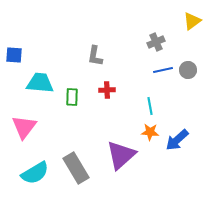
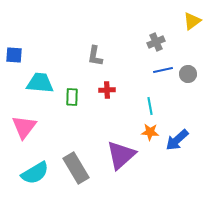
gray circle: moved 4 px down
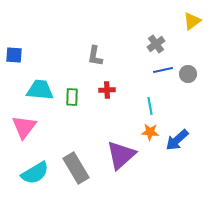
gray cross: moved 2 px down; rotated 12 degrees counterclockwise
cyan trapezoid: moved 7 px down
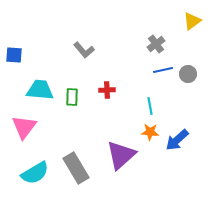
gray L-shape: moved 11 px left, 6 px up; rotated 50 degrees counterclockwise
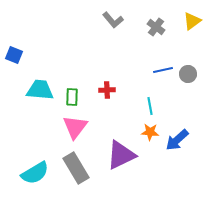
gray cross: moved 17 px up; rotated 18 degrees counterclockwise
gray L-shape: moved 29 px right, 30 px up
blue square: rotated 18 degrees clockwise
pink triangle: moved 51 px right
purple triangle: rotated 16 degrees clockwise
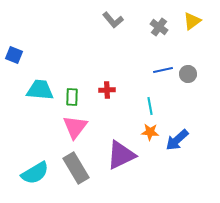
gray cross: moved 3 px right
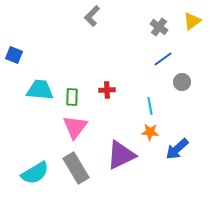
gray L-shape: moved 21 px left, 4 px up; rotated 85 degrees clockwise
blue line: moved 11 px up; rotated 24 degrees counterclockwise
gray circle: moved 6 px left, 8 px down
blue arrow: moved 9 px down
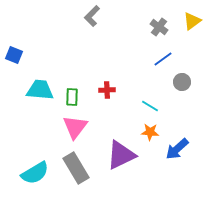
cyan line: rotated 48 degrees counterclockwise
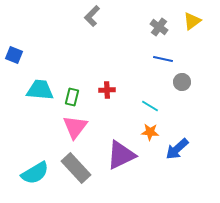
blue line: rotated 48 degrees clockwise
green rectangle: rotated 12 degrees clockwise
gray rectangle: rotated 12 degrees counterclockwise
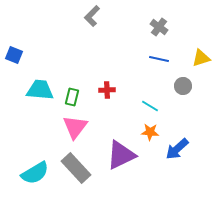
yellow triangle: moved 9 px right, 37 px down; rotated 18 degrees clockwise
blue line: moved 4 px left
gray circle: moved 1 px right, 4 px down
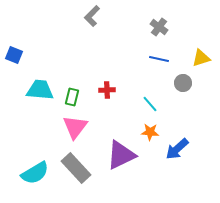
gray circle: moved 3 px up
cyan line: moved 2 px up; rotated 18 degrees clockwise
